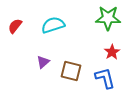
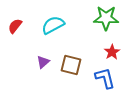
green star: moved 2 px left
cyan semicircle: rotated 10 degrees counterclockwise
brown square: moved 6 px up
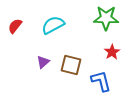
blue L-shape: moved 4 px left, 3 px down
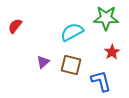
cyan semicircle: moved 19 px right, 7 px down
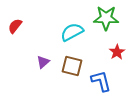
red star: moved 5 px right
brown square: moved 1 px right, 1 px down
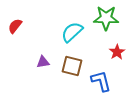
cyan semicircle: rotated 15 degrees counterclockwise
purple triangle: rotated 32 degrees clockwise
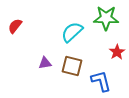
purple triangle: moved 2 px right, 1 px down
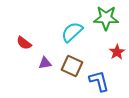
red semicircle: moved 9 px right, 17 px down; rotated 91 degrees counterclockwise
brown square: rotated 10 degrees clockwise
blue L-shape: moved 2 px left
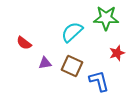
red star: moved 1 px down; rotated 14 degrees clockwise
